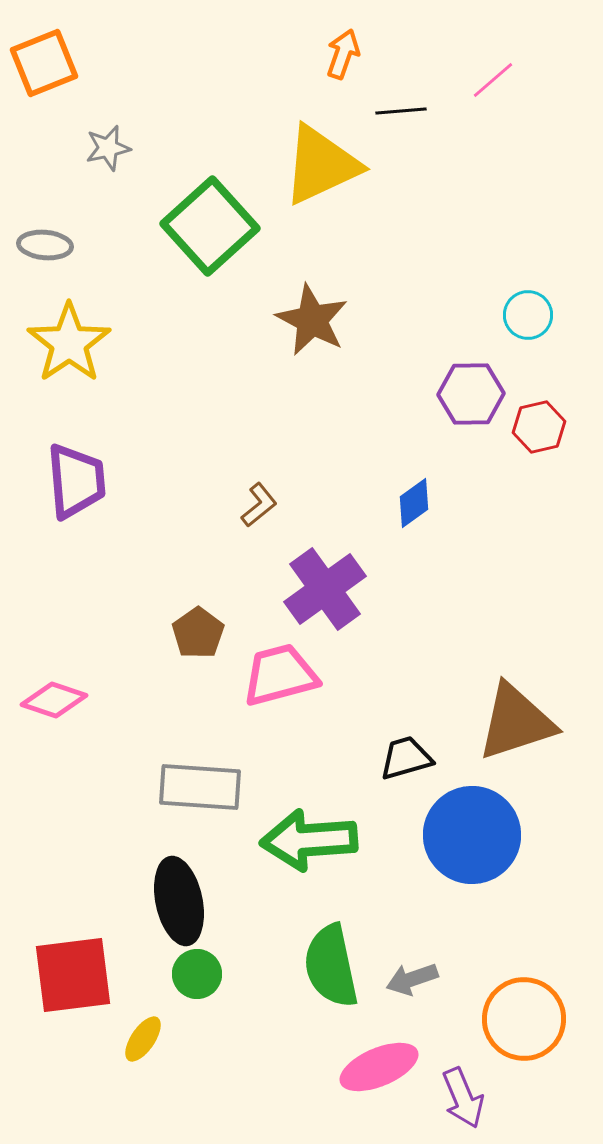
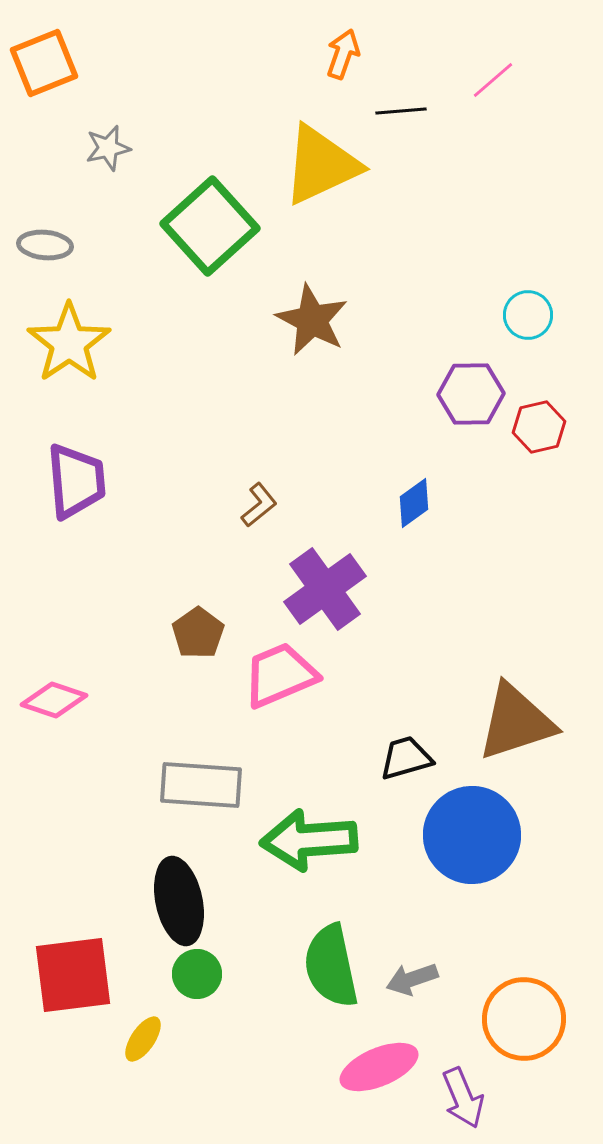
pink trapezoid: rotated 8 degrees counterclockwise
gray rectangle: moved 1 px right, 2 px up
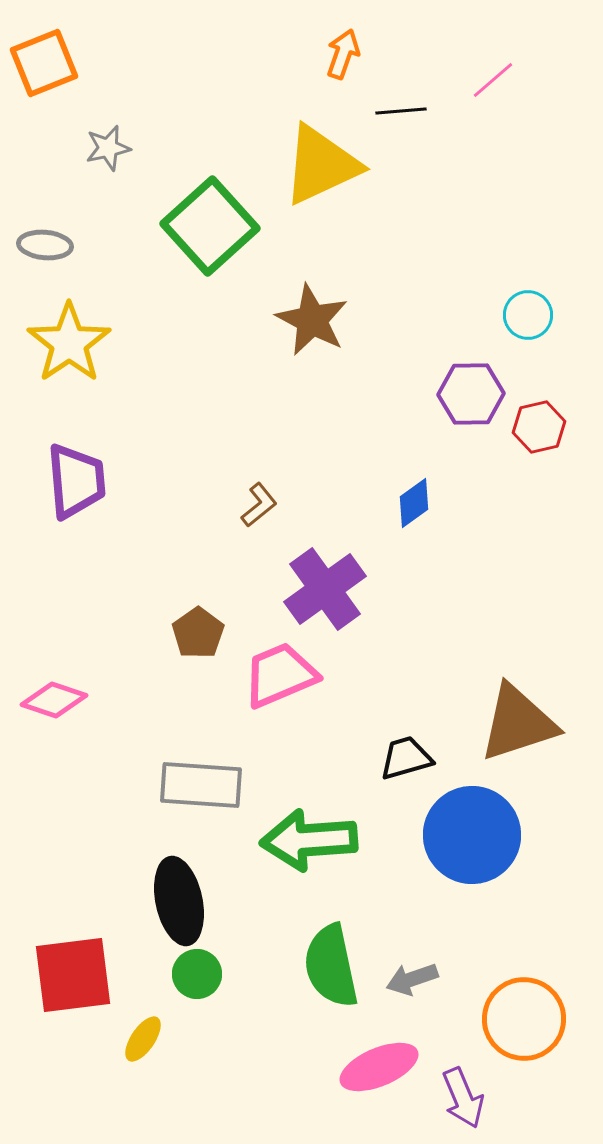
brown triangle: moved 2 px right, 1 px down
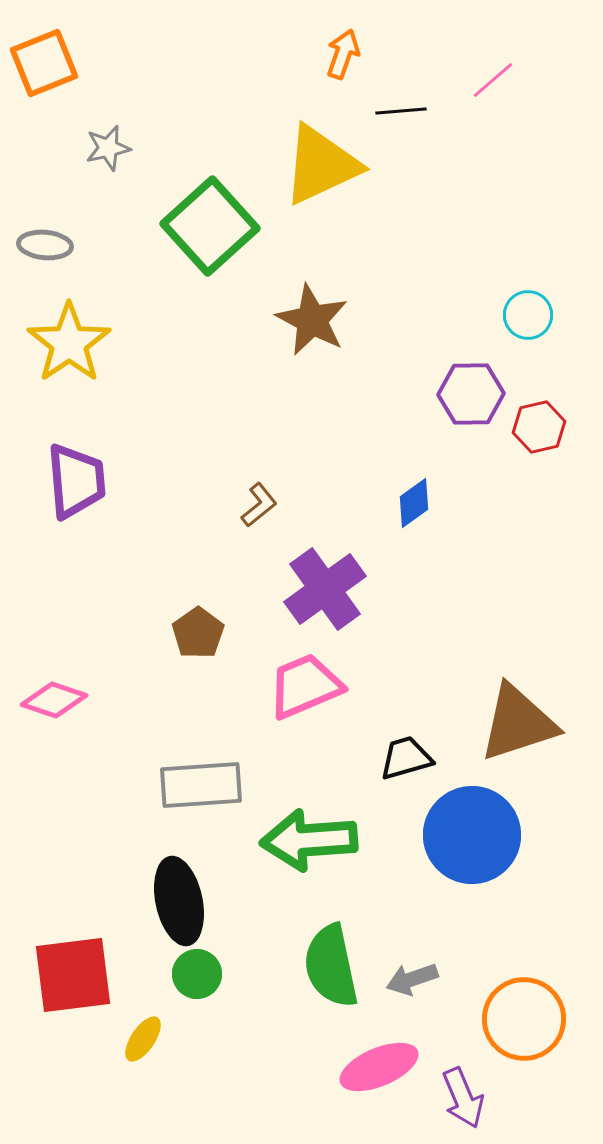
pink trapezoid: moved 25 px right, 11 px down
gray rectangle: rotated 8 degrees counterclockwise
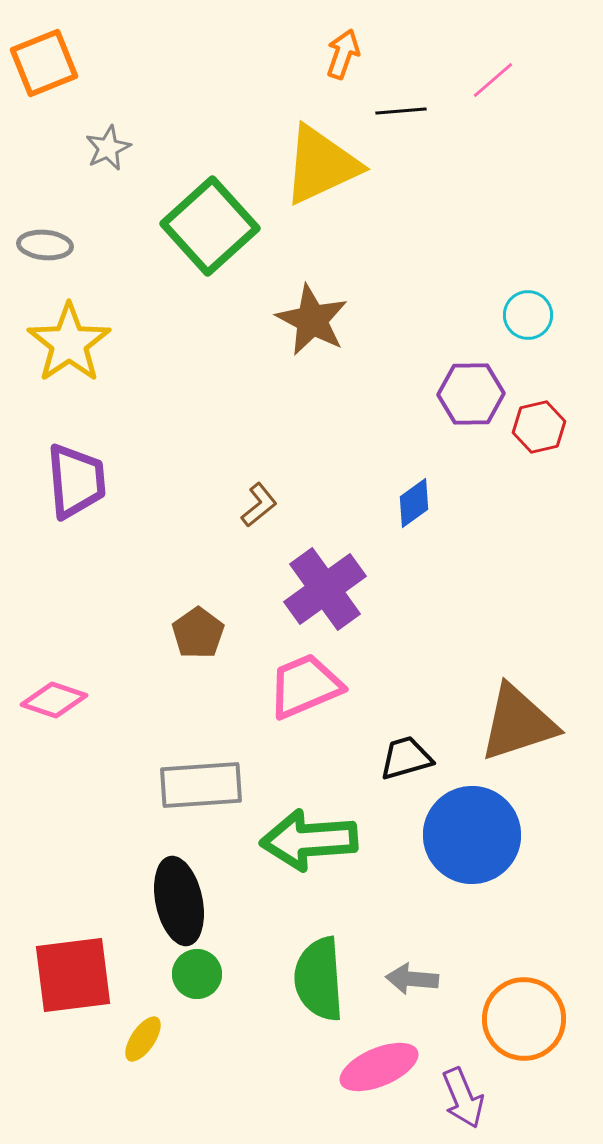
gray star: rotated 12 degrees counterclockwise
green semicircle: moved 12 px left, 13 px down; rotated 8 degrees clockwise
gray arrow: rotated 24 degrees clockwise
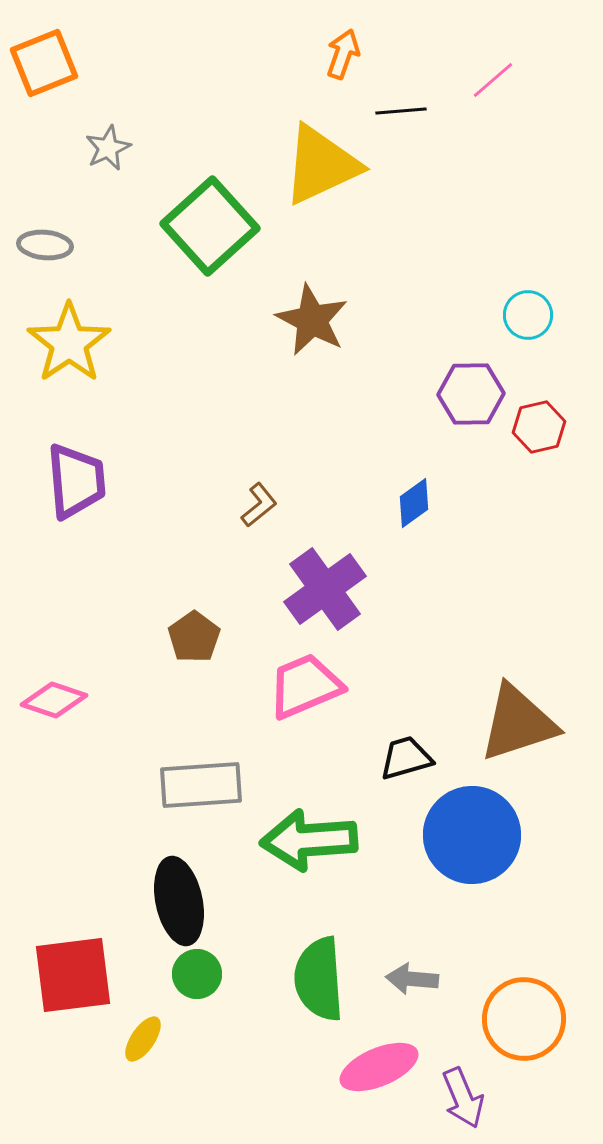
brown pentagon: moved 4 px left, 4 px down
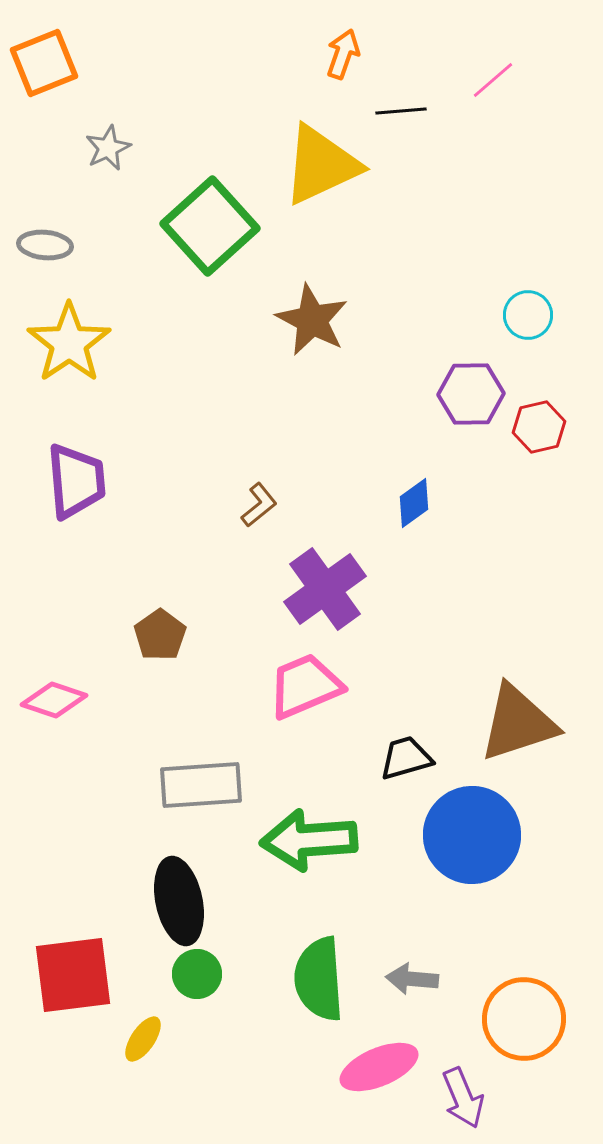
brown pentagon: moved 34 px left, 2 px up
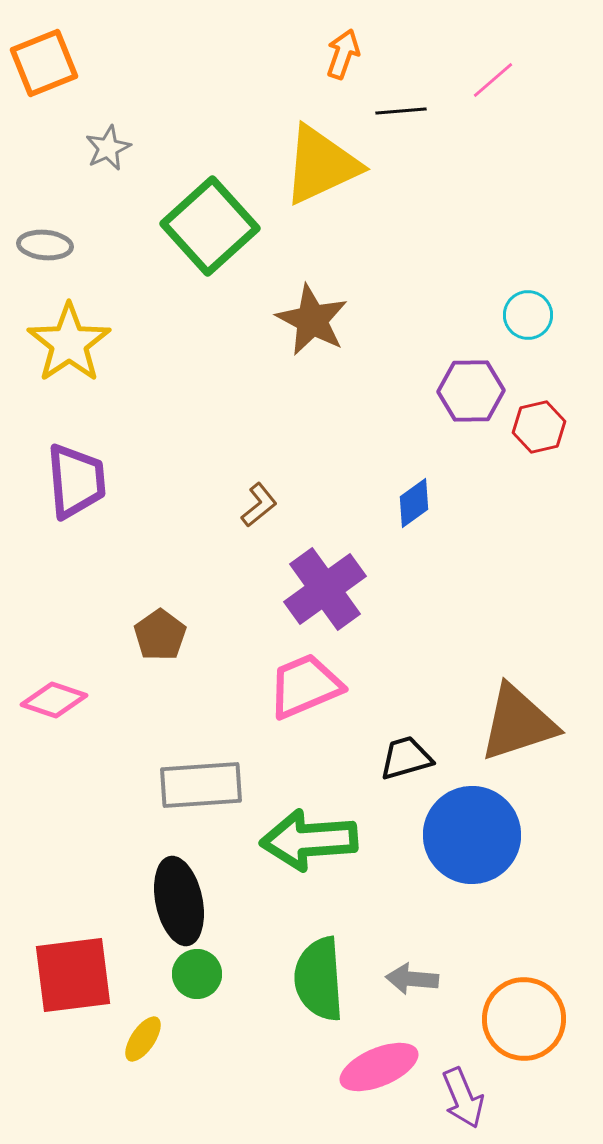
purple hexagon: moved 3 px up
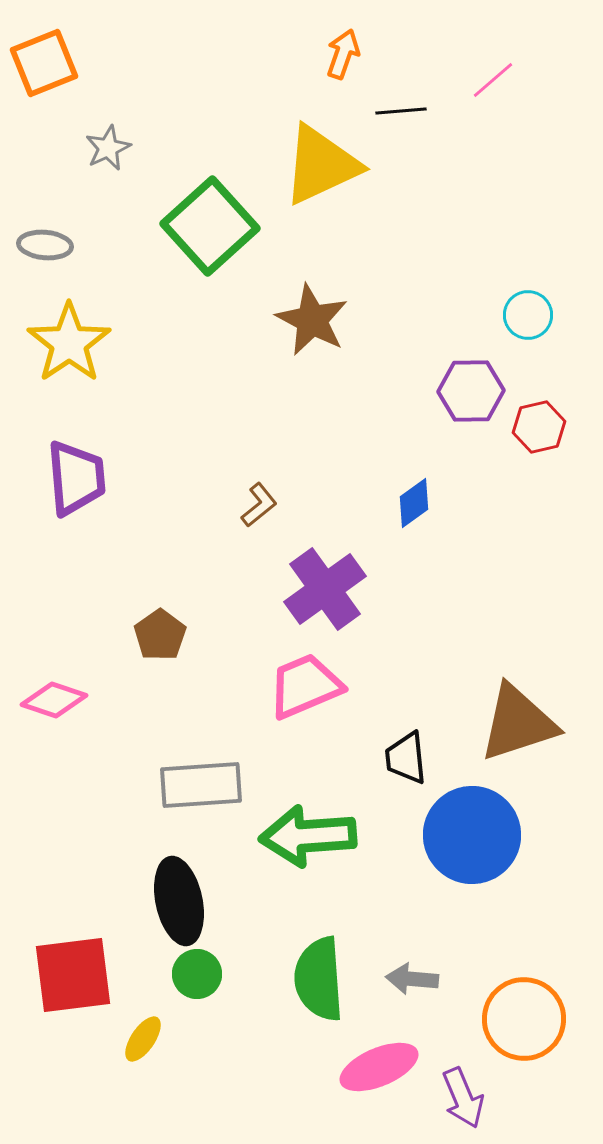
purple trapezoid: moved 3 px up
black trapezoid: rotated 80 degrees counterclockwise
green arrow: moved 1 px left, 4 px up
